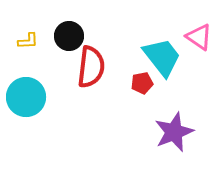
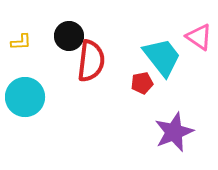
yellow L-shape: moved 7 px left, 1 px down
red semicircle: moved 6 px up
cyan circle: moved 1 px left
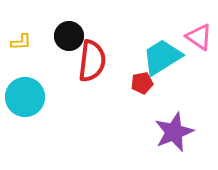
cyan trapezoid: rotated 84 degrees counterclockwise
red semicircle: moved 1 px right
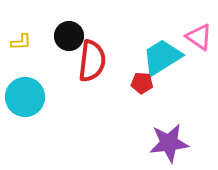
red pentagon: rotated 15 degrees clockwise
purple star: moved 5 px left, 11 px down; rotated 15 degrees clockwise
